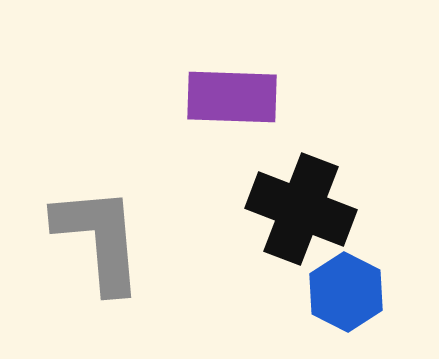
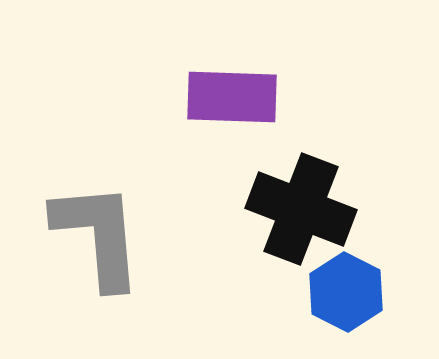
gray L-shape: moved 1 px left, 4 px up
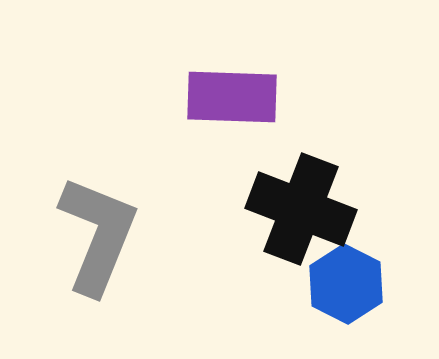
gray L-shape: rotated 27 degrees clockwise
blue hexagon: moved 8 px up
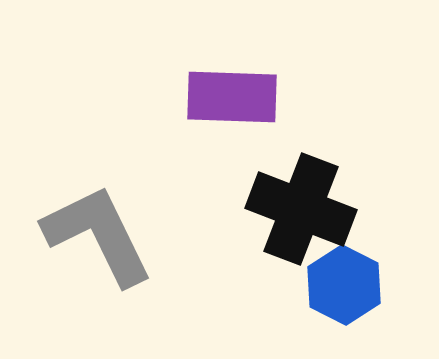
gray L-shape: rotated 48 degrees counterclockwise
blue hexagon: moved 2 px left, 1 px down
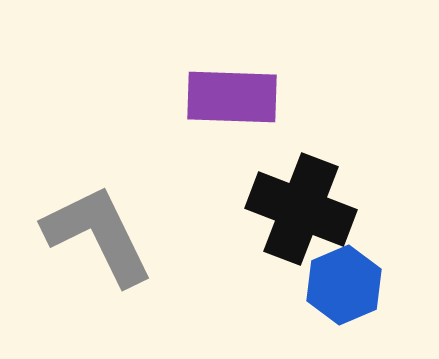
blue hexagon: rotated 10 degrees clockwise
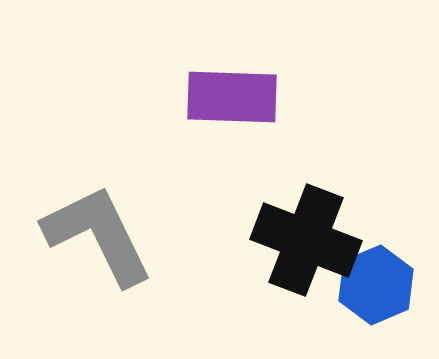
black cross: moved 5 px right, 31 px down
blue hexagon: moved 32 px right
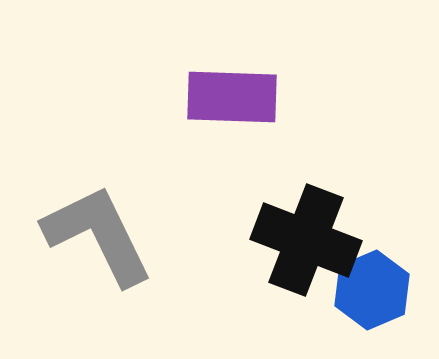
blue hexagon: moved 4 px left, 5 px down
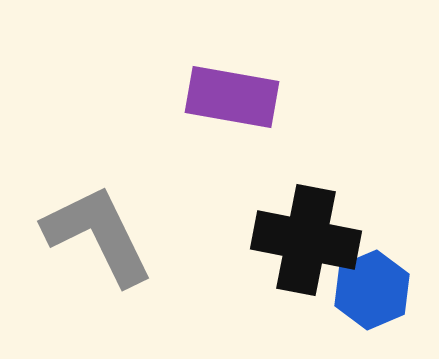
purple rectangle: rotated 8 degrees clockwise
black cross: rotated 10 degrees counterclockwise
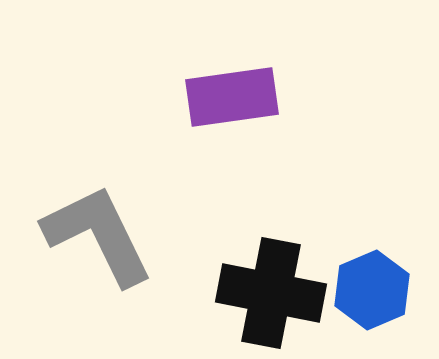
purple rectangle: rotated 18 degrees counterclockwise
black cross: moved 35 px left, 53 px down
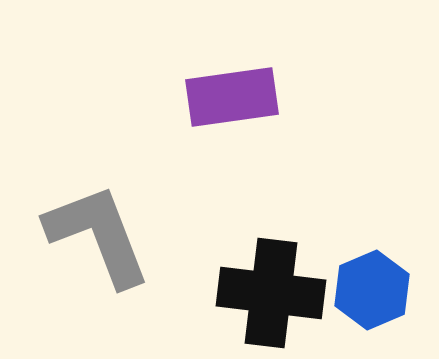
gray L-shape: rotated 5 degrees clockwise
black cross: rotated 4 degrees counterclockwise
